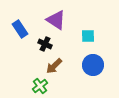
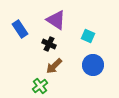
cyan square: rotated 24 degrees clockwise
black cross: moved 4 px right
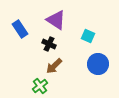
blue circle: moved 5 px right, 1 px up
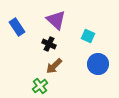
purple triangle: rotated 10 degrees clockwise
blue rectangle: moved 3 px left, 2 px up
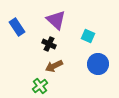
brown arrow: rotated 18 degrees clockwise
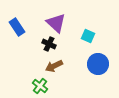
purple triangle: moved 3 px down
green cross: rotated 14 degrees counterclockwise
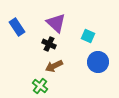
blue circle: moved 2 px up
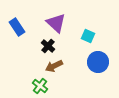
black cross: moved 1 px left, 2 px down; rotated 16 degrees clockwise
